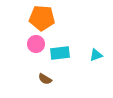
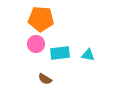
orange pentagon: moved 1 px left, 1 px down
cyan triangle: moved 8 px left; rotated 32 degrees clockwise
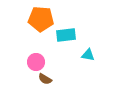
pink circle: moved 18 px down
cyan rectangle: moved 6 px right, 18 px up
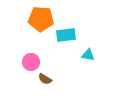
pink circle: moved 5 px left
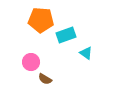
orange pentagon: moved 1 px down
cyan rectangle: rotated 12 degrees counterclockwise
cyan triangle: moved 2 px left, 2 px up; rotated 24 degrees clockwise
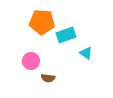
orange pentagon: moved 1 px right, 2 px down
pink circle: moved 1 px up
brown semicircle: moved 3 px right, 1 px up; rotated 24 degrees counterclockwise
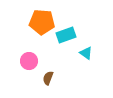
pink circle: moved 2 px left
brown semicircle: rotated 104 degrees clockwise
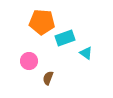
cyan rectangle: moved 1 px left, 3 px down
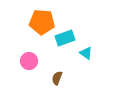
brown semicircle: moved 9 px right
